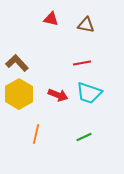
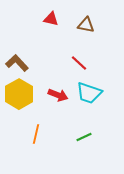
red line: moved 3 px left; rotated 54 degrees clockwise
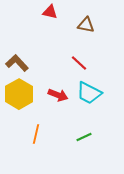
red triangle: moved 1 px left, 7 px up
cyan trapezoid: rotated 8 degrees clockwise
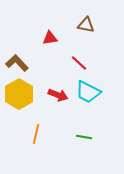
red triangle: moved 26 px down; rotated 21 degrees counterclockwise
cyan trapezoid: moved 1 px left, 1 px up
green line: rotated 35 degrees clockwise
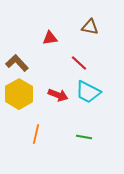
brown triangle: moved 4 px right, 2 px down
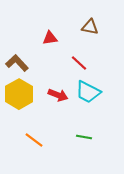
orange line: moved 2 px left, 6 px down; rotated 66 degrees counterclockwise
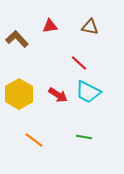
red triangle: moved 12 px up
brown L-shape: moved 24 px up
red arrow: rotated 12 degrees clockwise
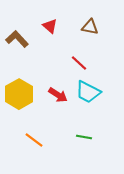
red triangle: rotated 49 degrees clockwise
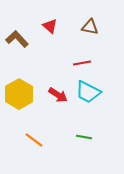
red line: moved 3 px right; rotated 54 degrees counterclockwise
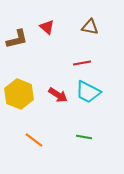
red triangle: moved 3 px left, 1 px down
brown L-shape: rotated 120 degrees clockwise
yellow hexagon: rotated 8 degrees counterclockwise
